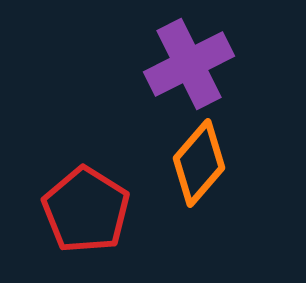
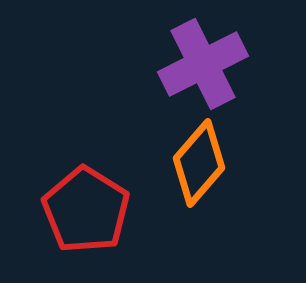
purple cross: moved 14 px right
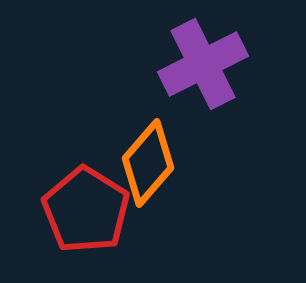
orange diamond: moved 51 px left
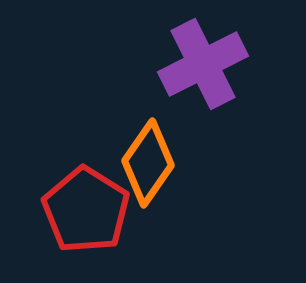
orange diamond: rotated 6 degrees counterclockwise
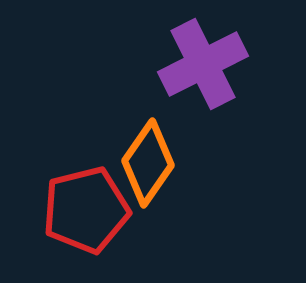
red pentagon: rotated 26 degrees clockwise
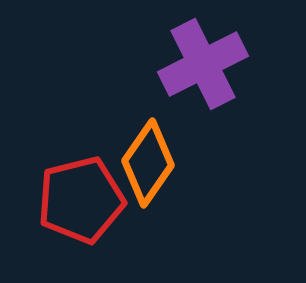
red pentagon: moved 5 px left, 10 px up
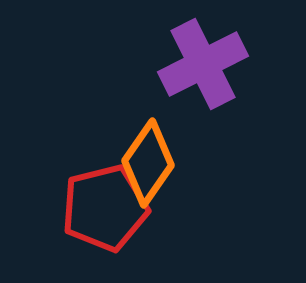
red pentagon: moved 24 px right, 8 px down
